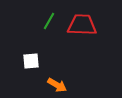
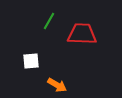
red trapezoid: moved 9 px down
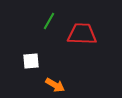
orange arrow: moved 2 px left
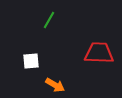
green line: moved 1 px up
red trapezoid: moved 17 px right, 19 px down
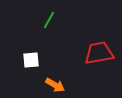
red trapezoid: rotated 12 degrees counterclockwise
white square: moved 1 px up
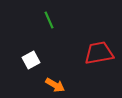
green line: rotated 54 degrees counterclockwise
white square: rotated 24 degrees counterclockwise
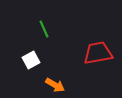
green line: moved 5 px left, 9 px down
red trapezoid: moved 1 px left
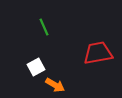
green line: moved 2 px up
white square: moved 5 px right, 7 px down
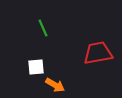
green line: moved 1 px left, 1 px down
white square: rotated 24 degrees clockwise
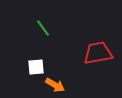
green line: rotated 12 degrees counterclockwise
